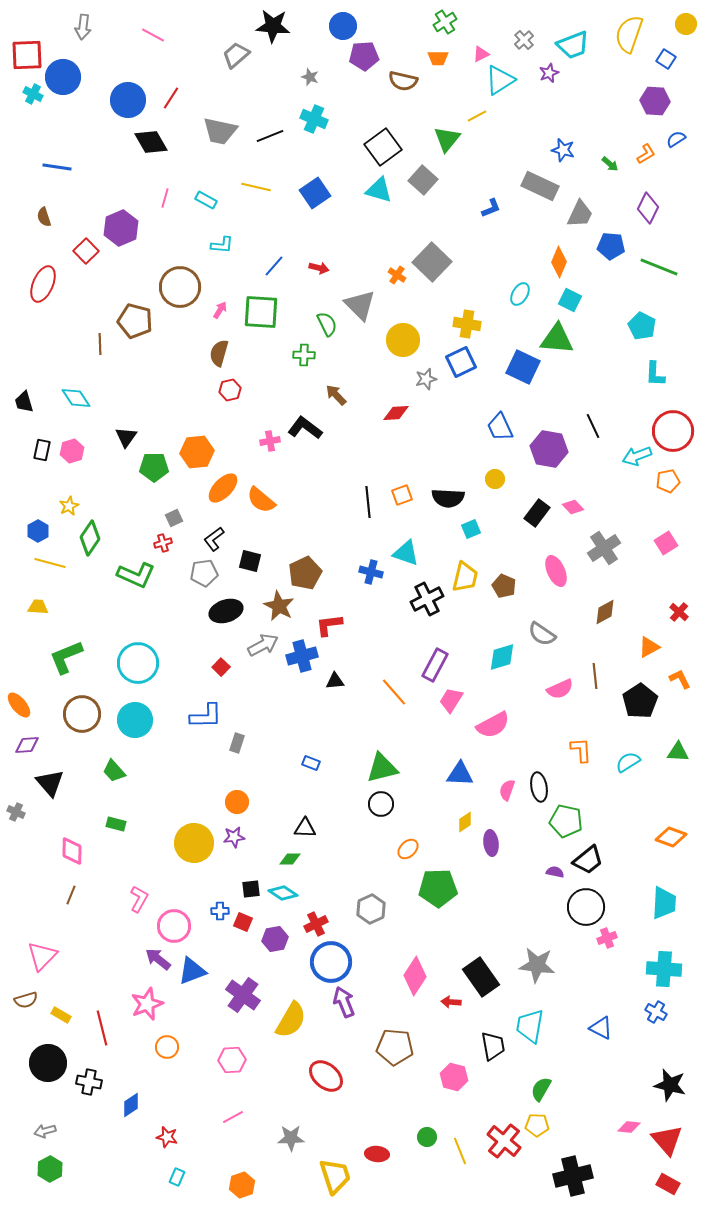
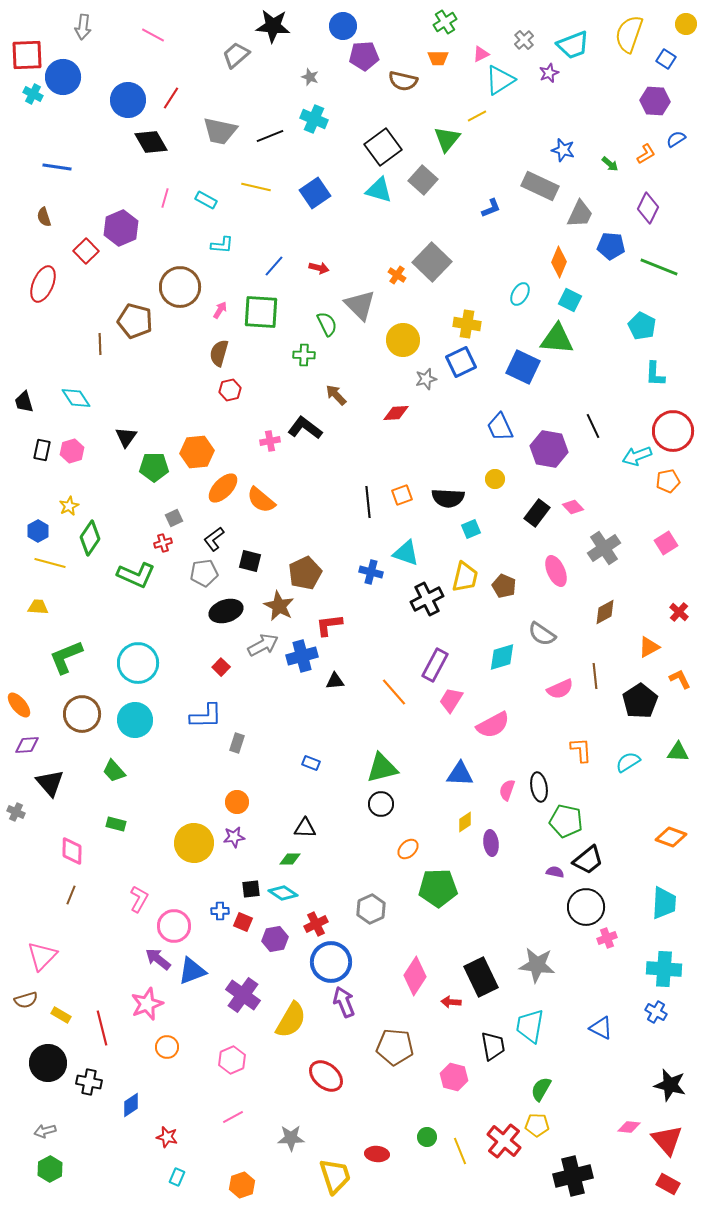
black rectangle at (481, 977): rotated 9 degrees clockwise
pink hexagon at (232, 1060): rotated 20 degrees counterclockwise
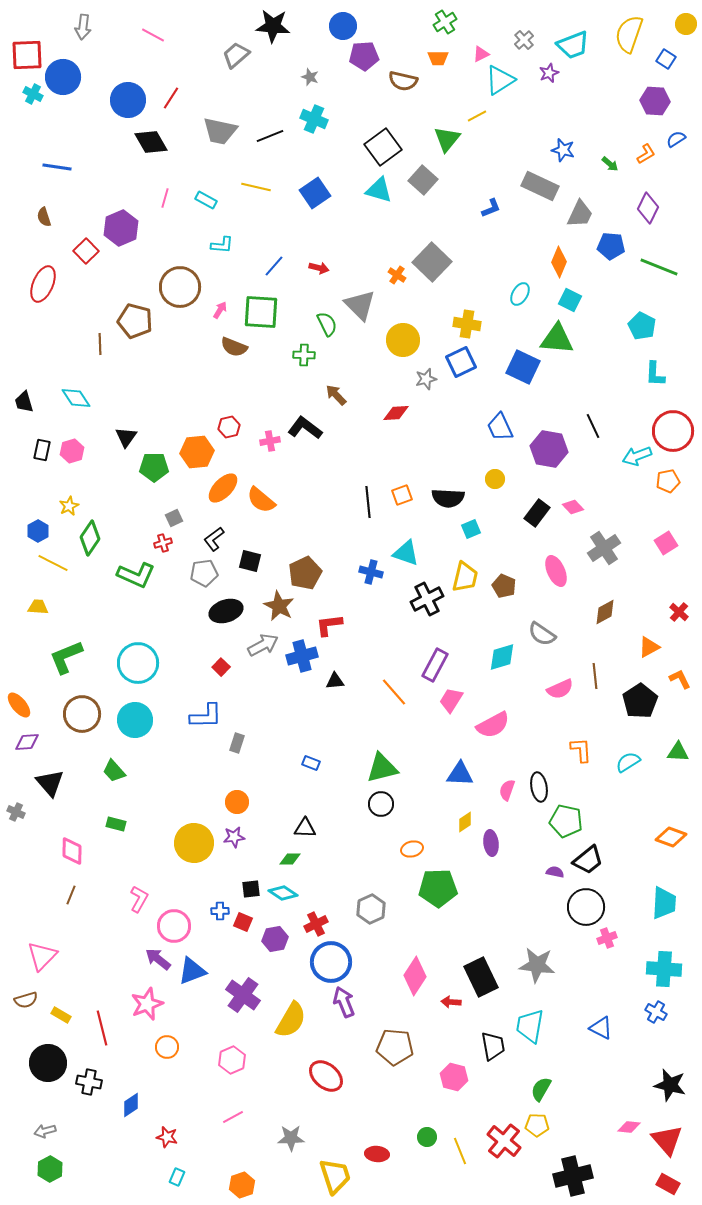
brown semicircle at (219, 353): moved 15 px right, 6 px up; rotated 84 degrees counterclockwise
red hexagon at (230, 390): moved 1 px left, 37 px down
yellow line at (50, 563): moved 3 px right; rotated 12 degrees clockwise
purple diamond at (27, 745): moved 3 px up
orange ellipse at (408, 849): moved 4 px right; rotated 30 degrees clockwise
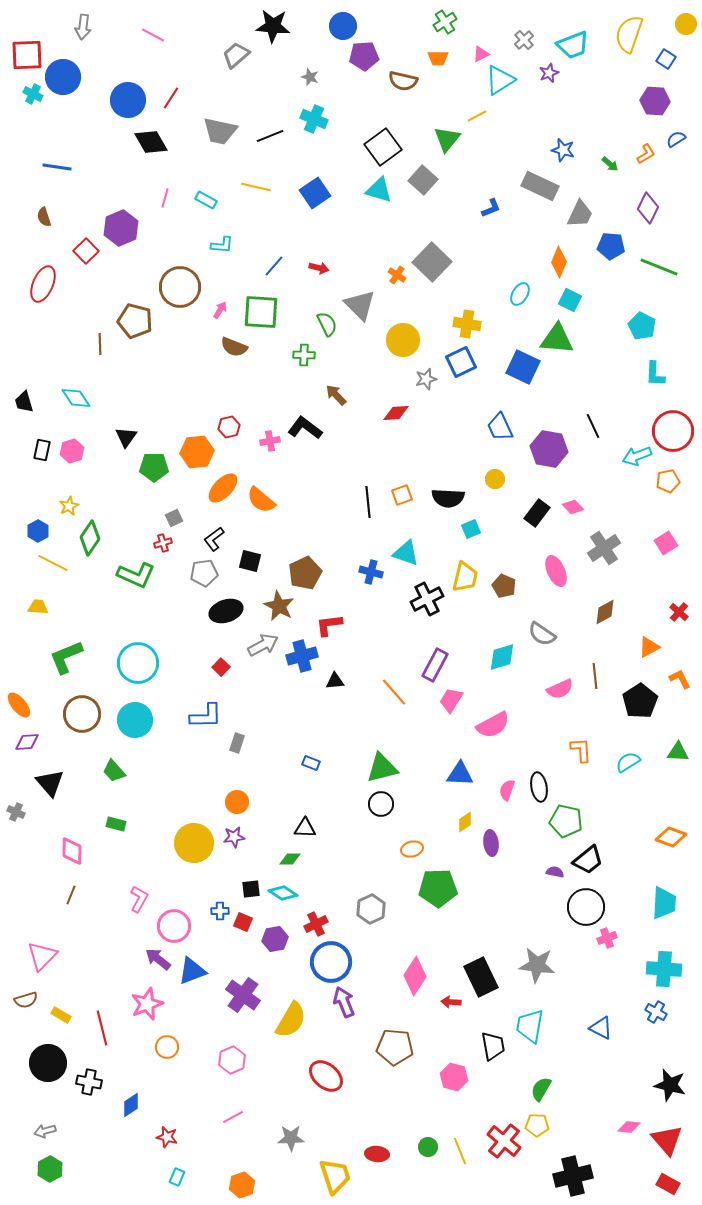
green circle at (427, 1137): moved 1 px right, 10 px down
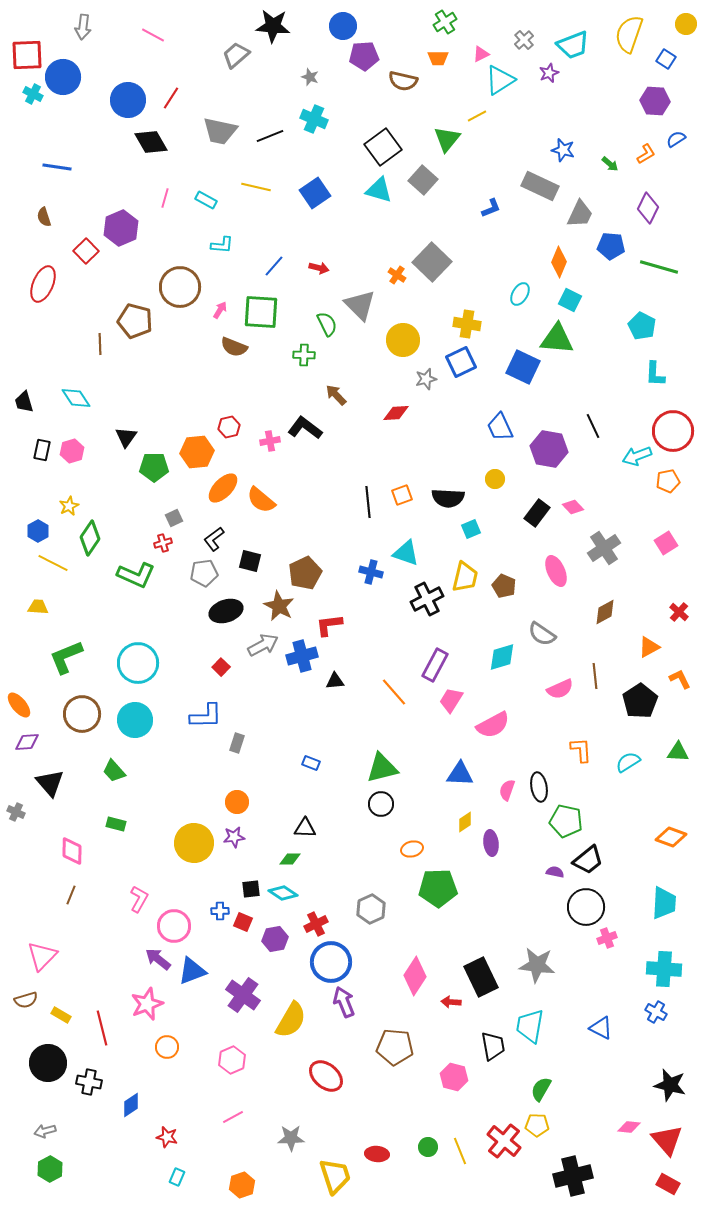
green line at (659, 267): rotated 6 degrees counterclockwise
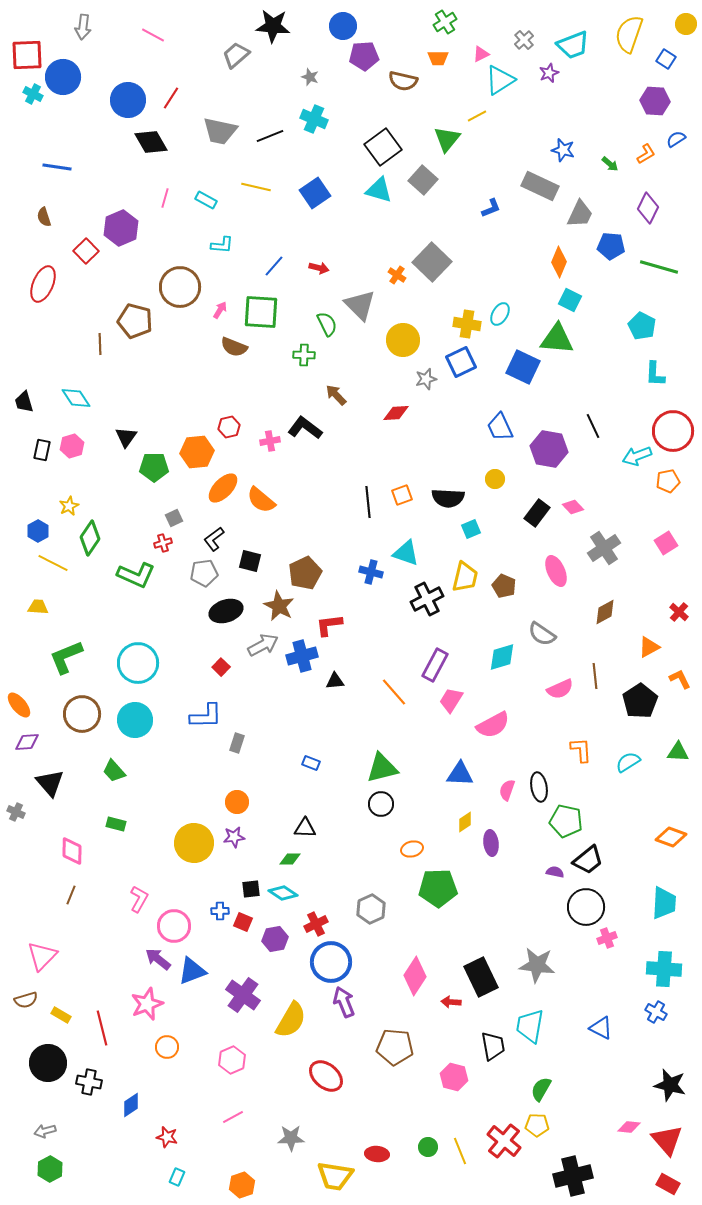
cyan ellipse at (520, 294): moved 20 px left, 20 px down
pink hexagon at (72, 451): moved 5 px up
yellow trapezoid at (335, 1176): rotated 117 degrees clockwise
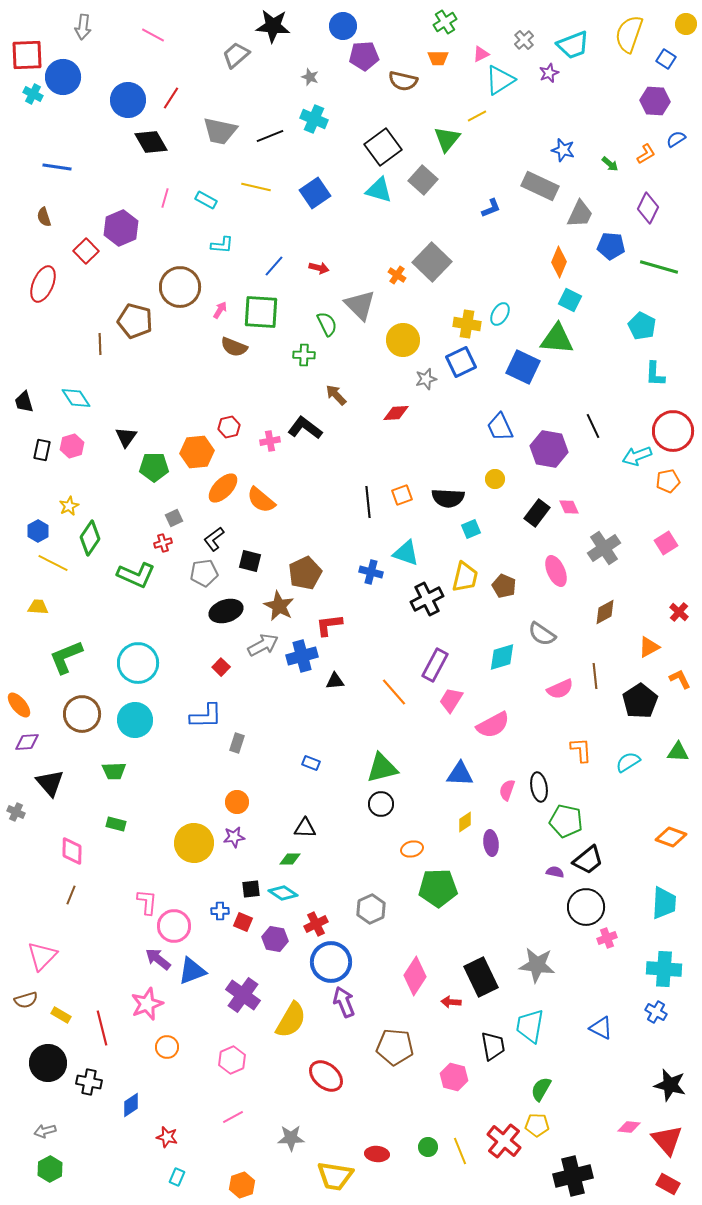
pink diamond at (573, 507): moved 4 px left; rotated 20 degrees clockwise
green trapezoid at (114, 771): rotated 50 degrees counterclockwise
pink L-shape at (139, 899): moved 8 px right, 3 px down; rotated 24 degrees counterclockwise
purple hexagon at (275, 939): rotated 20 degrees clockwise
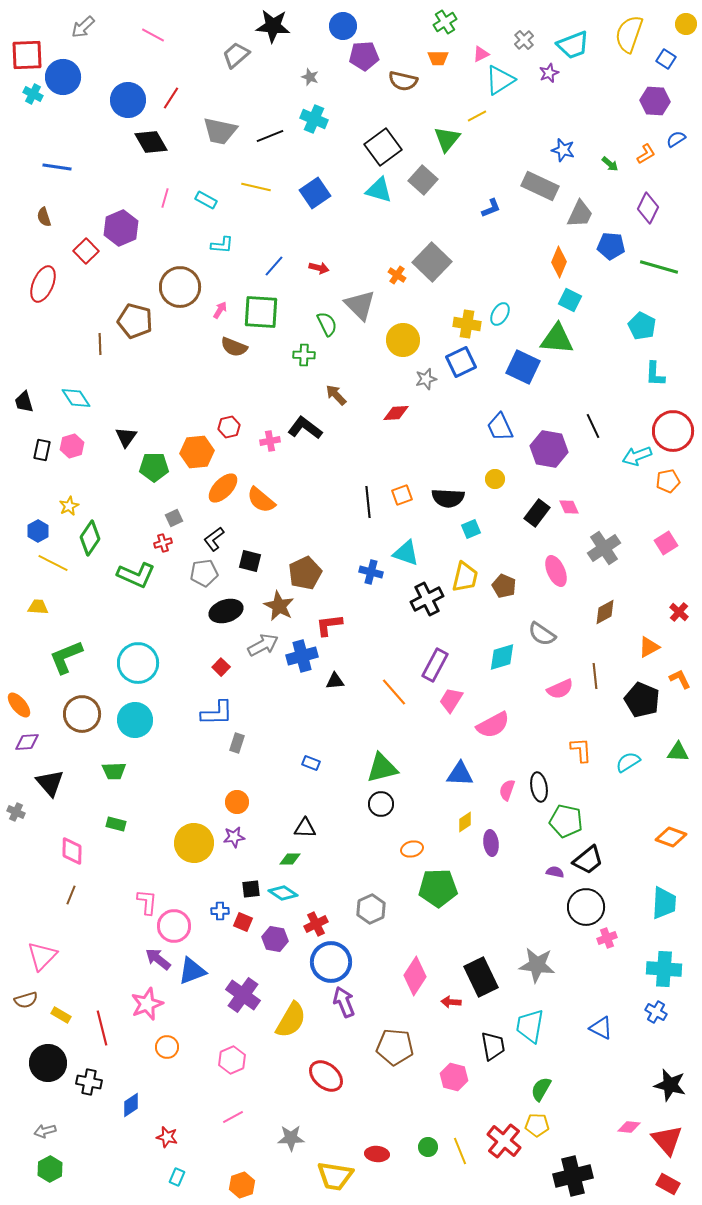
gray arrow at (83, 27): rotated 40 degrees clockwise
black pentagon at (640, 701): moved 2 px right, 1 px up; rotated 16 degrees counterclockwise
blue L-shape at (206, 716): moved 11 px right, 3 px up
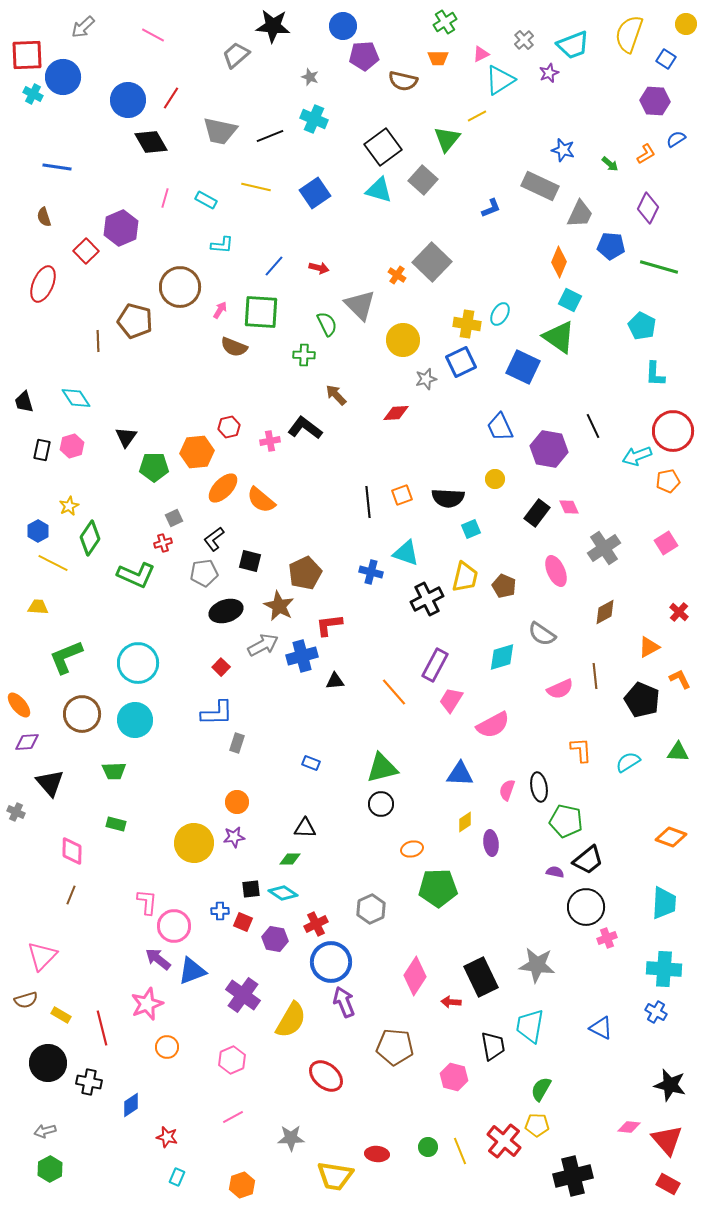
green triangle at (557, 339): moved 2 px right, 2 px up; rotated 30 degrees clockwise
brown line at (100, 344): moved 2 px left, 3 px up
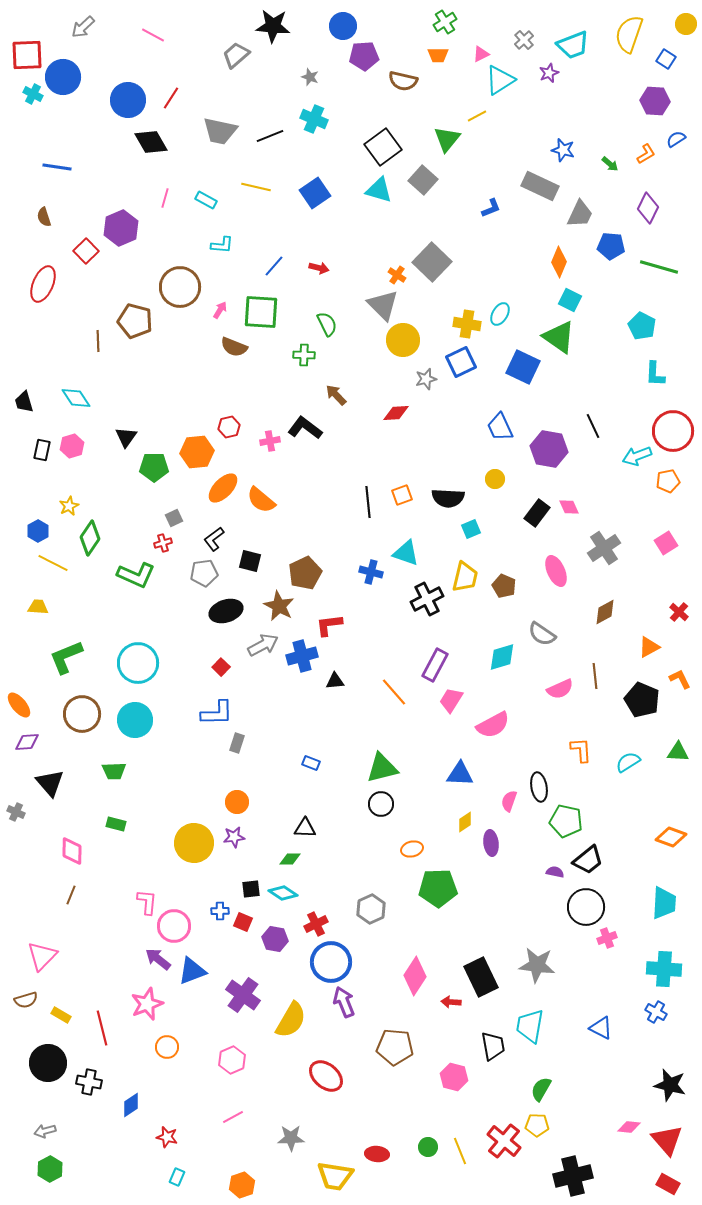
orange trapezoid at (438, 58): moved 3 px up
gray triangle at (360, 305): moved 23 px right
pink semicircle at (507, 790): moved 2 px right, 11 px down
